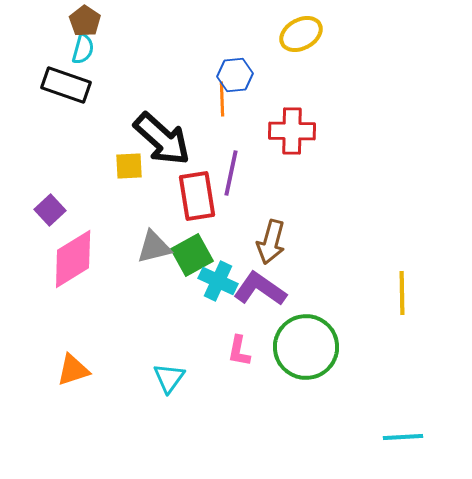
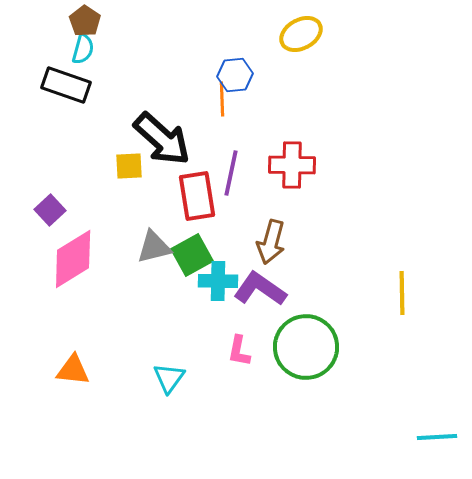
red cross: moved 34 px down
cyan cross: rotated 24 degrees counterclockwise
orange triangle: rotated 24 degrees clockwise
cyan line: moved 34 px right
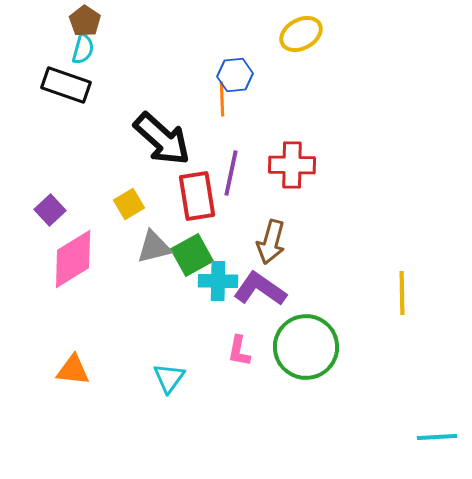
yellow square: moved 38 px down; rotated 28 degrees counterclockwise
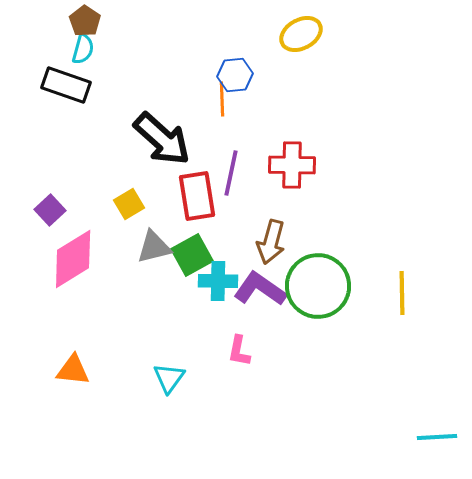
green circle: moved 12 px right, 61 px up
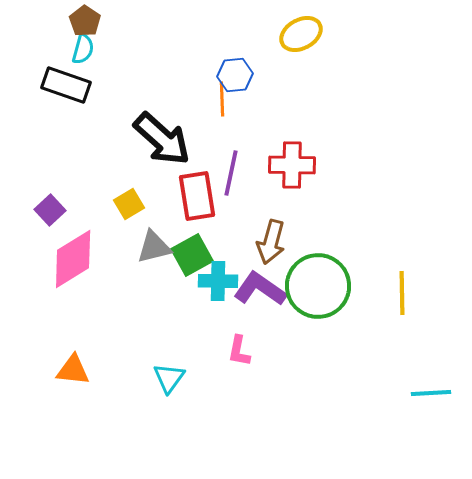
cyan line: moved 6 px left, 44 px up
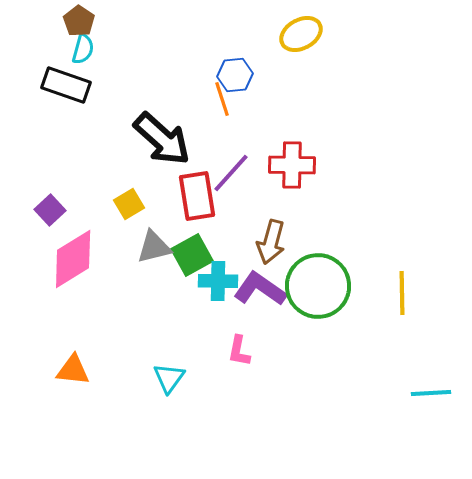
brown pentagon: moved 6 px left
orange line: rotated 16 degrees counterclockwise
purple line: rotated 30 degrees clockwise
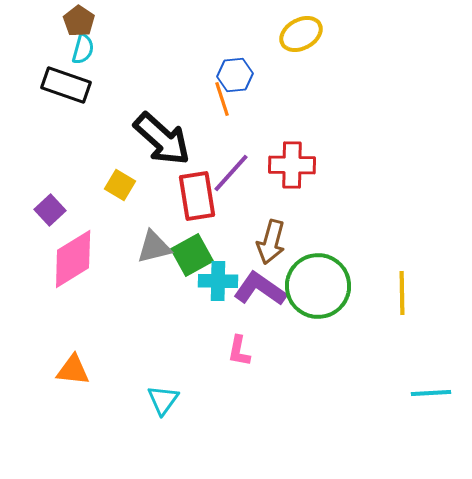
yellow square: moved 9 px left, 19 px up; rotated 28 degrees counterclockwise
cyan triangle: moved 6 px left, 22 px down
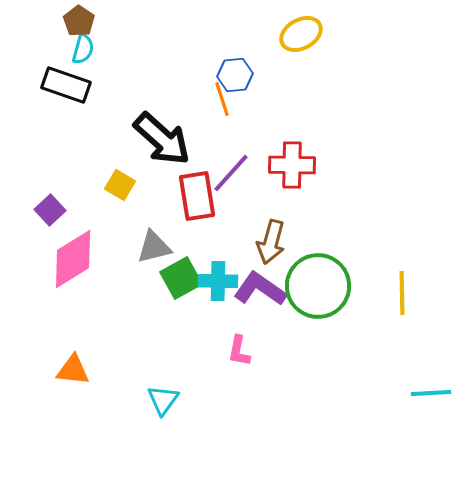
green square: moved 11 px left, 23 px down
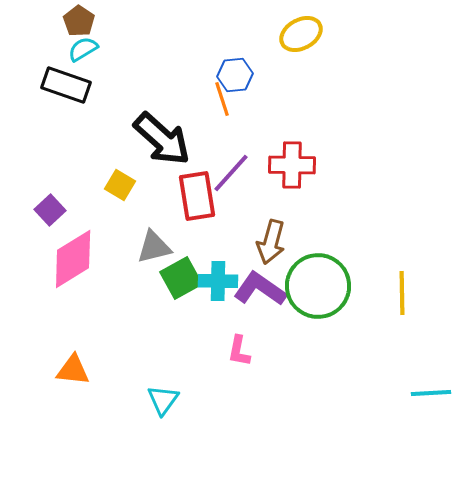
cyan semicircle: rotated 136 degrees counterclockwise
